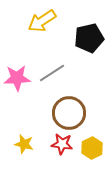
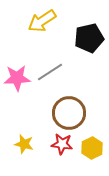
gray line: moved 2 px left, 1 px up
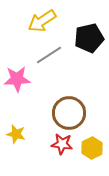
gray line: moved 1 px left, 17 px up
pink star: moved 1 px down
yellow star: moved 8 px left, 10 px up
